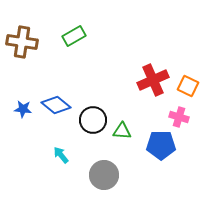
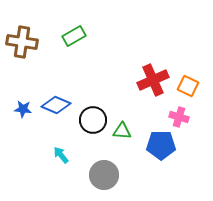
blue diamond: rotated 16 degrees counterclockwise
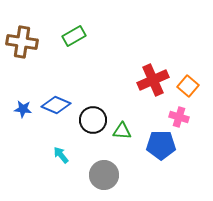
orange square: rotated 15 degrees clockwise
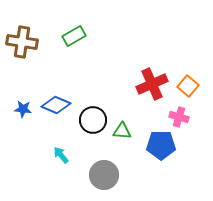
red cross: moved 1 px left, 4 px down
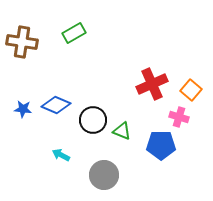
green rectangle: moved 3 px up
orange square: moved 3 px right, 4 px down
green triangle: rotated 18 degrees clockwise
cyan arrow: rotated 24 degrees counterclockwise
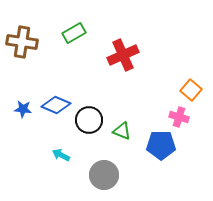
red cross: moved 29 px left, 29 px up
black circle: moved 4 px left
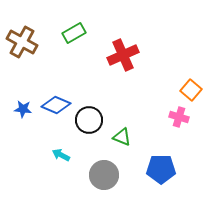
brown cross: rotated 20 degrees clockwise
green triangle: moved 6 px down
blue pentagon: moved 24 px down
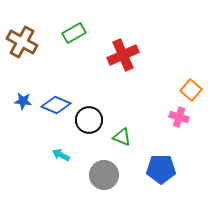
blue star: moved 8 px up
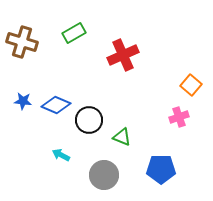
brown cross: rotated 12 degrees counterclockwise
orange square: moved 5 px up
pink cross: rotated 36 degrees counterclockwise
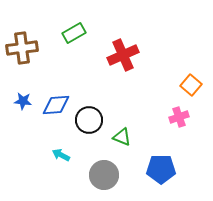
brown cross: moved 6 px down; rotated 24 degrees counterclockwise
blue diamond: rotated 28 degrees counterclockwise
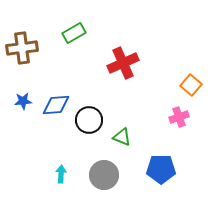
red cross: moved 8 px down
blue star: rotated 12 degrees counterclockwise
cyan arrow: moved 19 px down; rotated 66 degrees clockwise
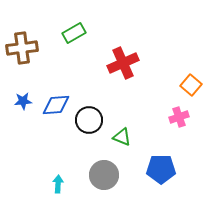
cyan arrow: moved 3 px left, 10 px down
